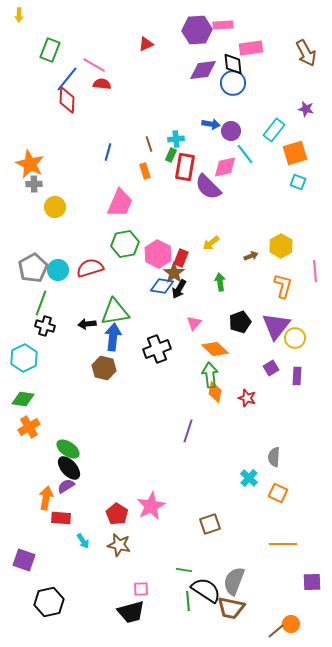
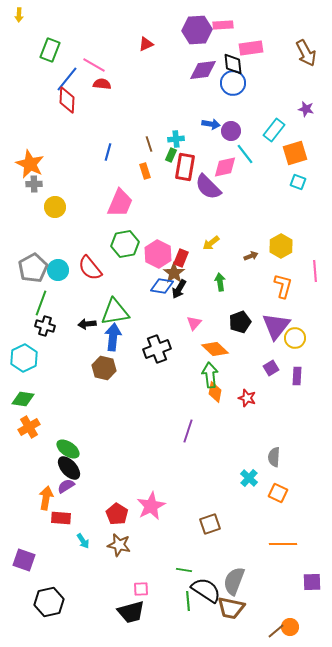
red semicircle at (90, 268): rotated 112 degrees counterclockwise
orange circle at (291, 624): moved 1 px left, 3 px down
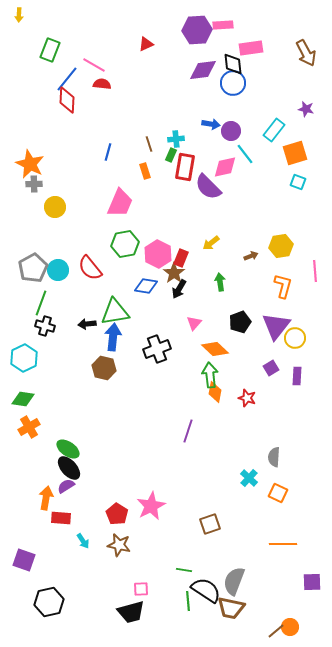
yellow hexagon at (281, 246): rotated 20 degrees clockwise
blue diamond at (162, 286): moved 16 px left
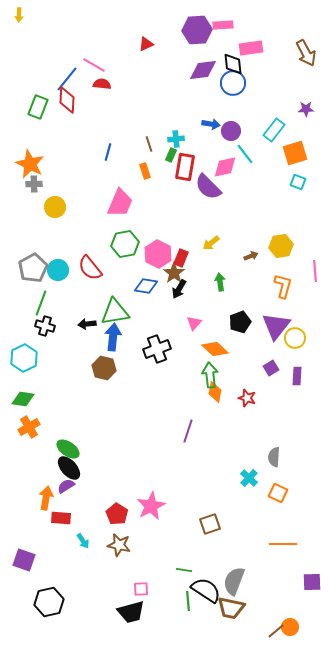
green rectangle at (50, 50): moved 12 px left, 57 px down
purple star at (306, 109): rotated 14 degrees counterclockwise
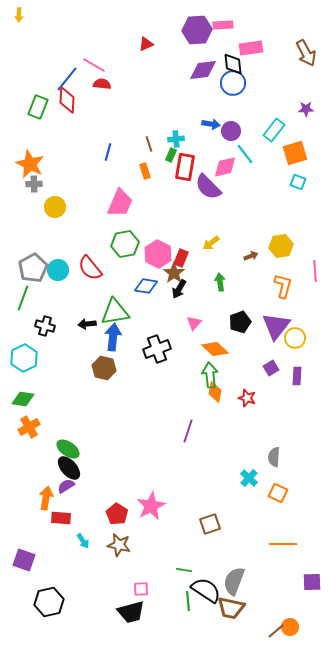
green line at (41, 303): moved 18 px left, 5 px up
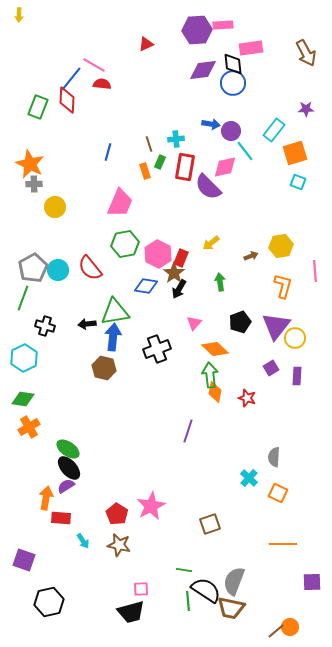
blue line at (67, 79): moved 4 px right
cyan line at (245, 154): moved 3 px up
green rectangle at (171, 155): moved 11 px left, 7 px down
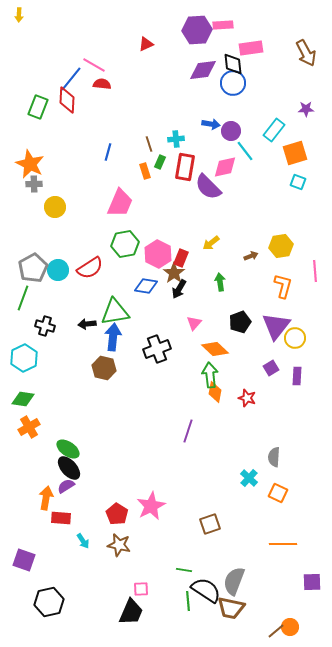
red semicircle at (90, 268): rotated 84 degrees counterclockwise
black trapezoid at (131, 612): rotated 52 degrees counterclockwise
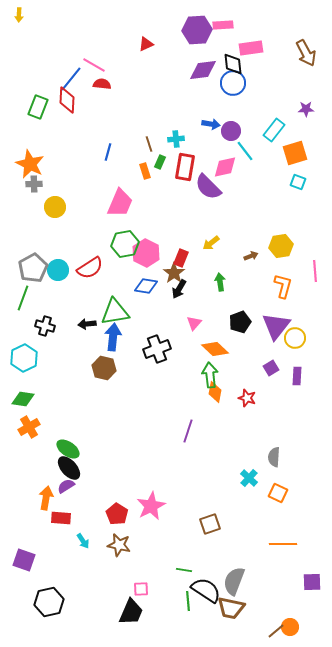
pink hexagon at (158, 254): moved 12 px left, 1 px up
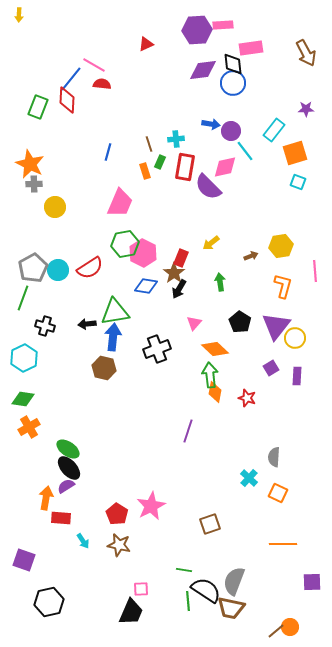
pink hexagon at (146, 253): moved 3 px left
black pentagon at (240, 322): rotated 20 degrees counterclockwise
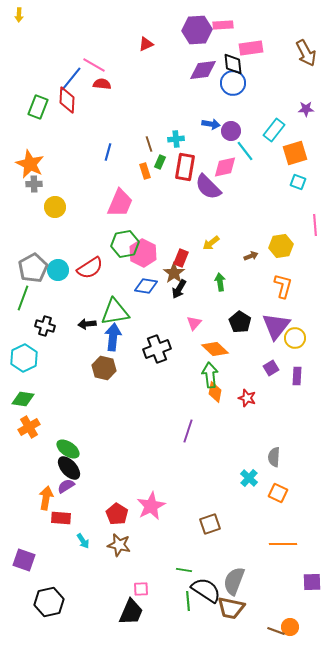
pink line at (315, 271): moved 46 px up
brown line at (276, 631): rotated 60 degrees clockwise
